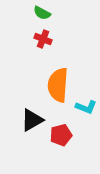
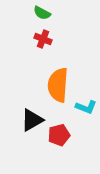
red pentagon: moved 2 px left
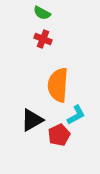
cyan L-shape: moved 10 px left, 8 px down; rotated 50 degrees counterclockwise
red pentagon: rotated 10 degrees counterclockwise
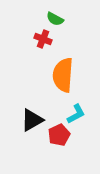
green semicircle: moved 13 px right, 6 px down
orange semicircle: moved 5 px right, 10 px up
cyan L-shape: moved 1 px up
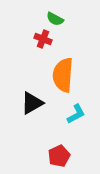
black triangle: moved 17 px up
red pentagon: moved 21 px down
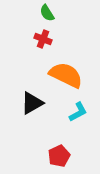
green semicircle: moved 8 px left, 6 px up; rotated 30 degrees clockwise
orange semicircle: moved 3 px right; rotated 112 degrees clockwise
cyan L-shape: moved 2 px right, 2 px up
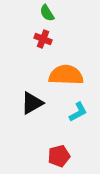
orange semicircle: rotated 24 degrees counterclockwise
red pentagon: rotated 10 degrees clockwise
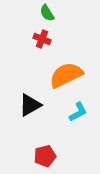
red cross: moved 1 px left
orange semicircle: rotated 28 degrees counterclockwise
black triangle: moved 2 px left, 2 px down
red pentagon: moved 14 px left
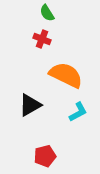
orange semicircle: rotated 52 degrees clockwise
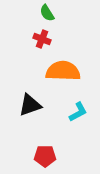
orange semicircle: moved 3 px left, 4 px up; rotated 24 degrees counterclockwise
black triangle: rotated 10 degrees clockwise
red pentagon: rotated 15 degrees clockwise
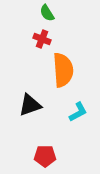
orange semicircle: moved 1 px up; rotated 84 degrees clockwise
